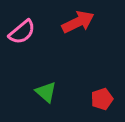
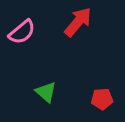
red arrow: rotated 24 degrees counterclockwise
red pentagon: rotated 15 degrees clockwise
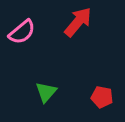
green triangle: rotated 30 degrees clockwise
red pentagon: moved 2 px up; rotated 15 degrees clockwise
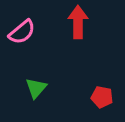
red arrow: rotated 40 degrees counterclockwise
green triangle: moved 10 px left, 4 px up
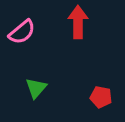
red pentagon: moved 1 px left
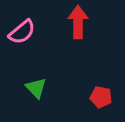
green triangle: rotated 25 degrees counterclockwise
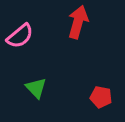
red arrow: rotated 16 degrees clockwise
pink semicircle: moved 2 px left, 4 px down
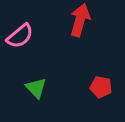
red arrow: moved 2 px right, 2 px up
red pentagon: moved 10 px up
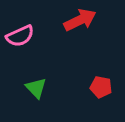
red arrow: rotated 48 degrees clockwise
pink semicircle: rotated 16 degrees clockwise
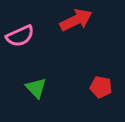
red arrow: moved 4 px left
